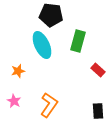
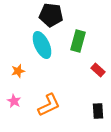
orange L-shape: rotated 30 degrees clockwise
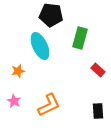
green rectangle: moved 2 px right, 3 px up
cyan ellipse: moved 2 px left, 1 px down
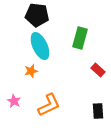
black pentagon: moved 14 px left
orange star: moved 13 px right
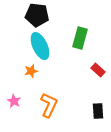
orange L-shape: rotated 40 degrees counterclockwise
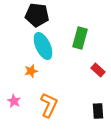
cyan ellipse: moved 3 px right
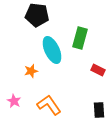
cyan ellipse: moved 9 px right, 4 px down
red rectangle: rotated 16 degrees counterclockwise
orange L-shape: rotated 60 degrees counterclockwise
black rectangle: moved 1 px right, 1 px up
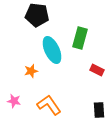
red rectangle: moved 1 px left
pink star: rotated 16 degrees counterclockwise
